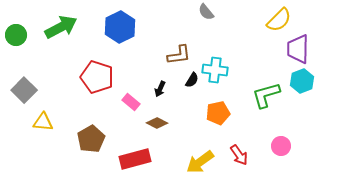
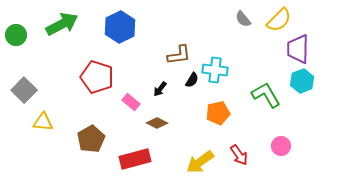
gray semicircle: moved 37 px right, 7 px down
green arrow: moved 1 px right, 3 px up
black arrow: rotated 14 degrees clockwise
green L-shape: rotated 76 degrees clockwise
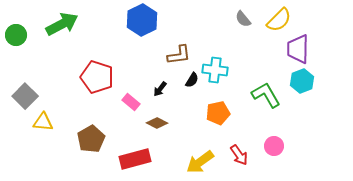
blue hexagon: moved 22 px right, 7 px up
gray square: moved 1 px right, 6 px down
pink circle: moved 7 px left
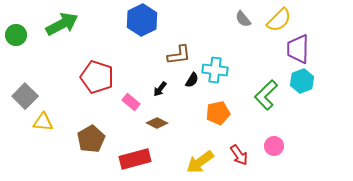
green L-shape: rotated 104 degrees counterclockwise
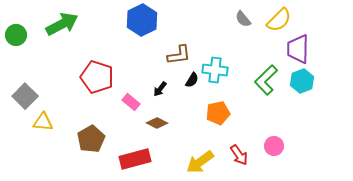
green L-shape: moved 15 px up
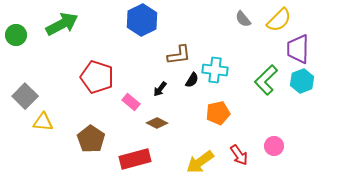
brown pentagon: rotated 8 degrees counterclockwise
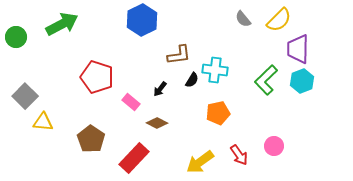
green circle: moved 2 px down
red rectangle: moved 1 px left, 1 px up; rotated 32 degrees counterclockwise
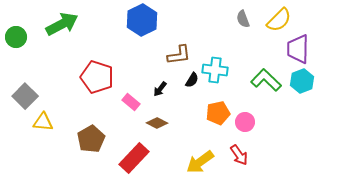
gray semicircle: rotated 18 degrees clockwise
green L-shape: rotated 88 degrees clockwise
brown pentagon: rotated 8 degrees clockwise
pink circle: moved 29 px left, 24 px up
